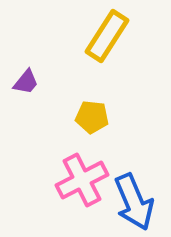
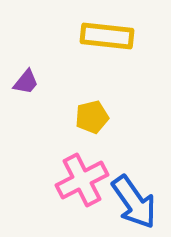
yellow rectangle: rotated 63 degrees clockwise
yellow pentagon: rotated 20 degrees counterclockwise
blue arrow: rotated 12 degrees counterclockwise
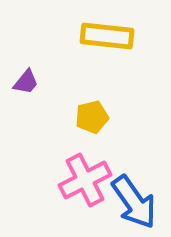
pink cross: moved 3 px right
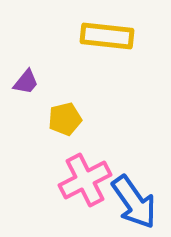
yellow pentagon: moved 27 px left, 2 px down
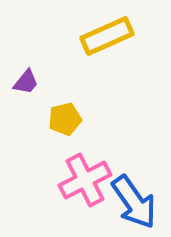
yellow rectangle: rotated 30 degrees counterclockwise
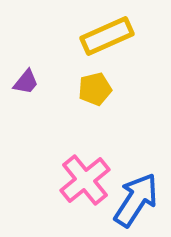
yellow pentagon: moved 30 px right, 30 px up
pink cross: rotated 12 degrees counterclockwise
blue arrow: moved 2 px right, 2 px up; rotated 112 degrees counterclockwise
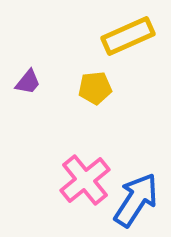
yellow rectangle: moved 21 px right
purple trapezoid: moved 2 px right
yellow pentagon: moved 1 px up; rotated 8 degrees clockwise
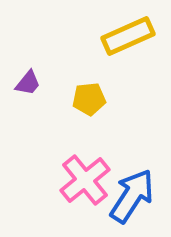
purple trapezoid: moved 1 px down
yellow pentagon: moved 6 px left, 11 px down
blue arrow: moved 4 px left, 4 px up
